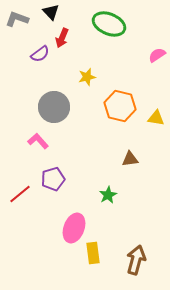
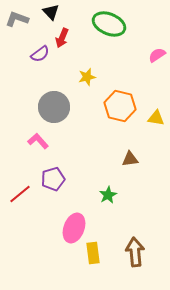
brown arrow: moved 1 px left, 8 px up; rotated 20 degrees counterclockwise
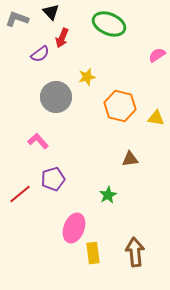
gray circle: moved 2 px right, 10 px up
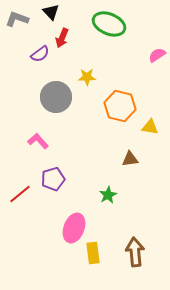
yellow star: rotated 12 degrees clockwise
yellow triangle: moved 6 px left, 9 px down
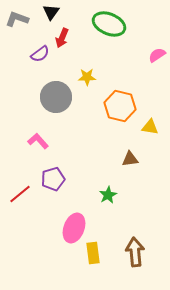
black triangle: rotated 18 degrees clockwise
